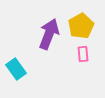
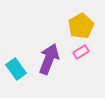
purple arrow: moved 25 px down
pink rectangle: moved 2 px left, 2 px up; rotated 63 degrees clockwise
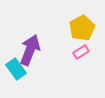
yellow pentagon: moved 1 px right, 2 px down
purple arrow: moved 19 px left, 9 px up
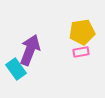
yellow pentagon: moved 4 px down; rotated 20 degrees clockwise
pink rectangle: rotated 21 degrees clockwise
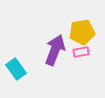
purple arrow: moved 25 px right
